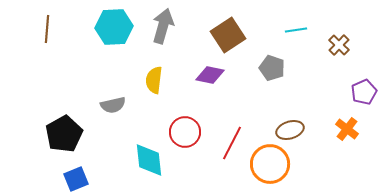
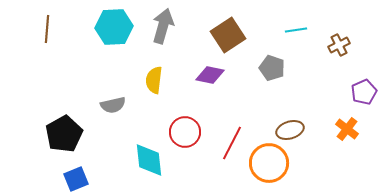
brown cross: rotated 20 degrees clockwise
orange circle: moved 1 px left, 1 px up
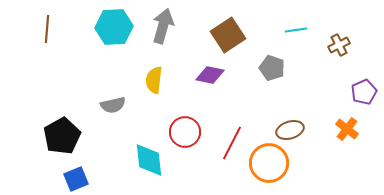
black pentagon: moved 2 px left, 2 px down
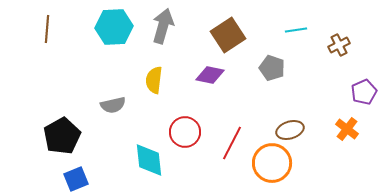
orange circle: moved 3 px right
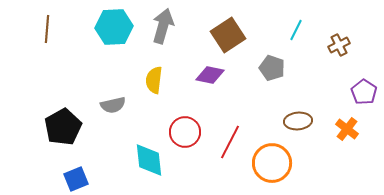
cyan line: rotated 55 degrees counterclockwise
purple pentagon: rotated 15 degrees counterclockwise
brown ellipse: moved 8 px right, 9 px up; rotated 12 degrees clockwise
black pentagon: moved 1 px right, 9 px up
red line: moved 2 px left, 1 px up
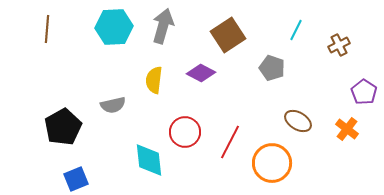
purple diamond: moved 9 px left, 2 px up; rotated 16 degrees clockwise
brown ellipse: rotated 36 degrees clockwise
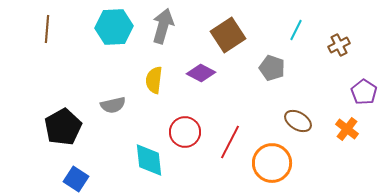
blue square: rotated 35 degrees counterclockwise
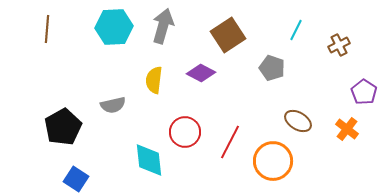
orange circle: moved 1 px right, 2 px up
